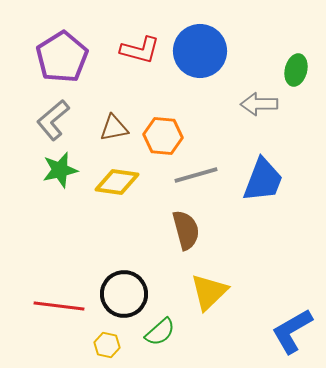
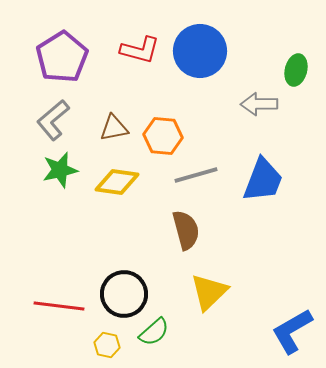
green semicircle: moved 6 px left
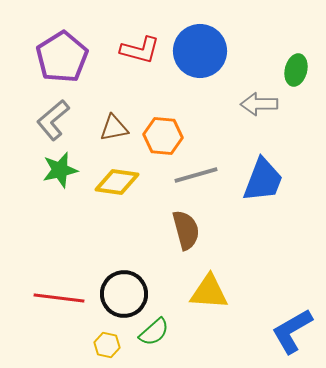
yellow triangle: rotated 48 degrees clockwise
red line: moved 8 px up
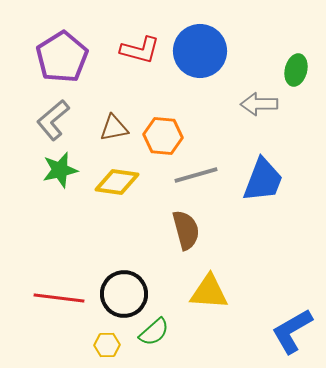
yellow hexagon: rotated 15 degrees counterclockwise
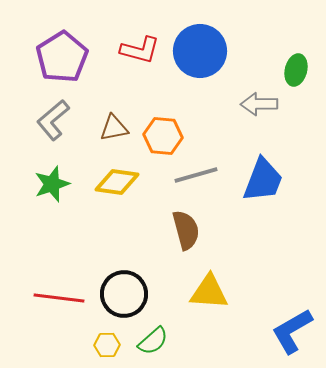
green star: moved 8 px left, 14 px down; rotated 6 degrees counterclockwise
green semicircle: moved 1 px left, 9 px down
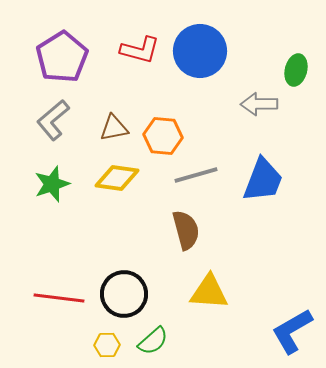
yellow diamond: moved 4 px up
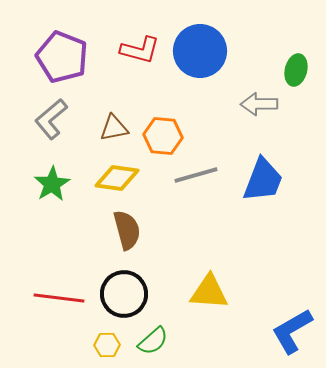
purple pentagon: rotated 18 degrees counterclockwise
gray L-shape: moved 2 px left, 1 px up
green star: rotated 12 degrees counterclockwise
brown semicircle: moved 59 px left
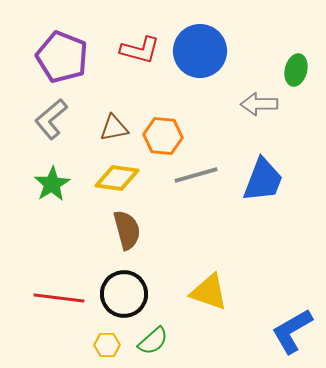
yellow triangle: rotated 15 degrees clockwise
